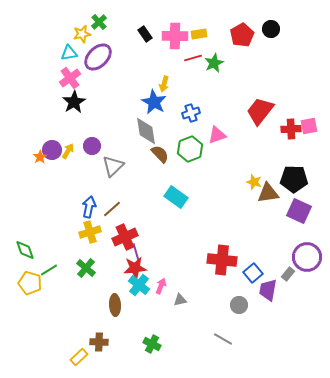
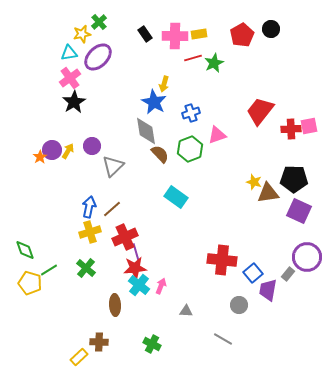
gray triangle at (180, 300): moved 6 px right, 11 px down; rotated 16 degrees clockwise
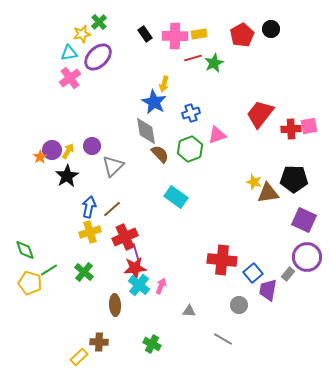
black star at (74, 102): moved 7 px left, 74 px down
red trapezoid at (260, 111): moved 3 px down
purple square at (299, 211): moved 5 px right, 9 px down
green cross at (86, 268): moved 2 px left, 4 px down
gray triangle at (186, 311): moved 3 px right
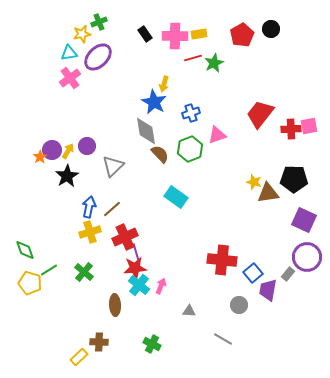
green cross at (99, 22): rotated 21 degrees clockwise
purple circle at (92, 146): moved 5 px left
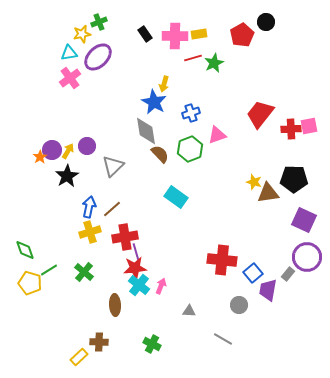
black circle at (271, 29): moved 5 px left, 7 px up
red cross at (125, 237): rotated 15 degrees clockwise
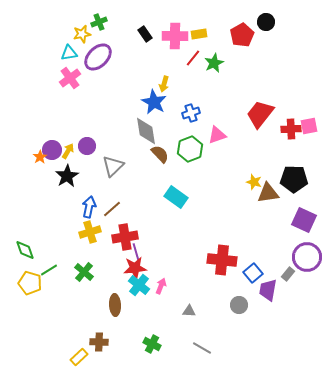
red line at (193, 58): rotated 36 degrees counterclockwise
gray line at (223, 339): moved 21 px left, 9 px down
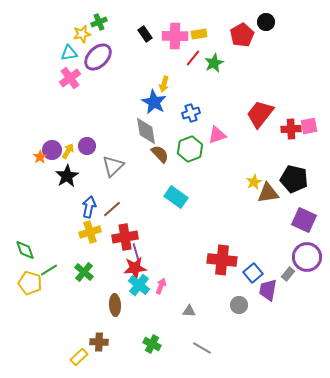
black pentagon at (294, 179): rotated 12 degrees clockwise
yellow star at (254, 182): rotated 28 degrees clockwise
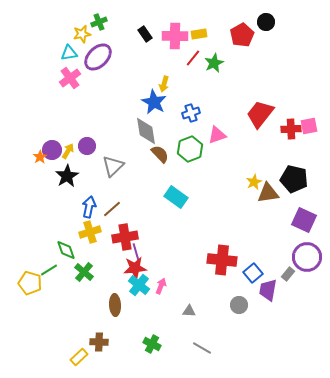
green diamond at (25, 250): moved 41 px right
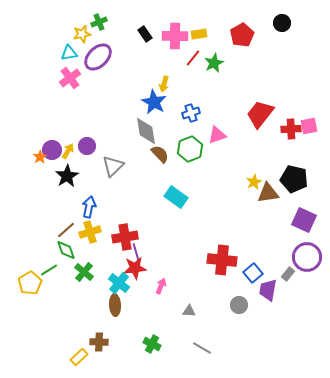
black circle at (266, 22): moved 16 px right, 1 px down
brown line at (112, 209): moved 46 px left, 21 px down
yellow pentagon at (30, 283): rotated 25 degrees clockwise
cyan cross at (139, 285): moved 20 px left, 2 px up
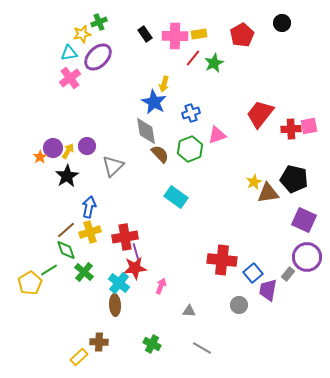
purple circle at (52, 150): moved 1 px right, 2 px up
